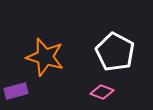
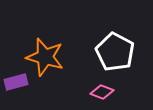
purple rectangle: moved 9 px up
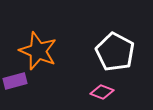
orange star: moved 7 px left, 6 px up; rotated 6 degrees clockwise
purple rectangle: moved 1 px left, 1 px up
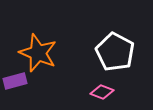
orange star: moved 2 px down
